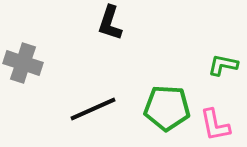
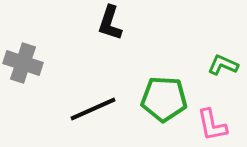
green L-shape: rotated 12 degrees clockwise
green pentagon: moved 3 px left, 9 px up
pink L-shape: moved 3 px left
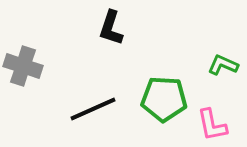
black L-shape: moved 1 px right, 5 px down
gray cross: moved 3 px down
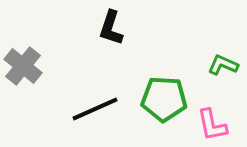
gray cross: rotated 21 degrees clockwise
black line: moved 2 px right
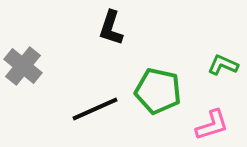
green pentagon: moved 6 px left, 8 px up; rotated 9 degrees clockwise
pink L-shape: rotated 96 degrees counterclockwise
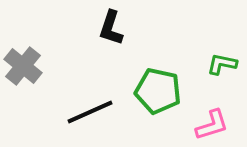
green L-shape: moved 1 px left, 1 px up; rotated 12 degrees counterclockwise
black line: moved 5 px left, 3 px down
